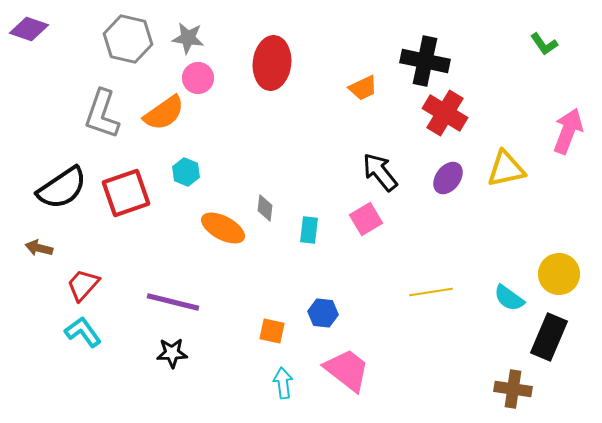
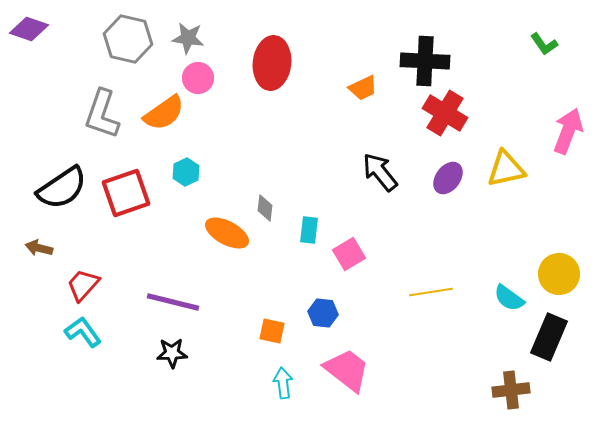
black cross: rotated 9 degrees counterclockwise
cyan hexagon: rotated 12 degrees clockwise
pink square: moved 17 px left, 35 px down
orange ellipse: moved 4 px right, 5 px down
brown cross: moved 2 px left, 1 px down; rotated 15 degrees counterclockwise
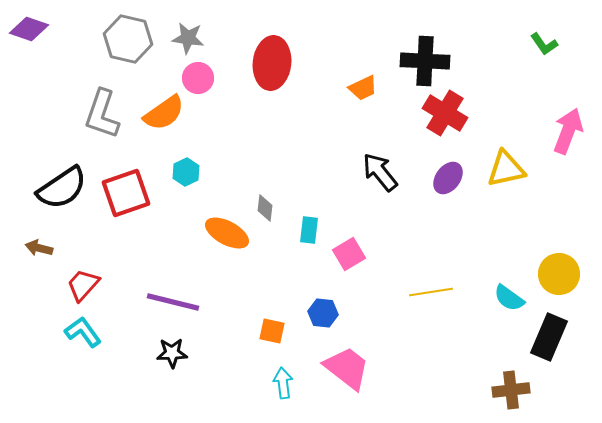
pink trapezoid: moved 2 px up
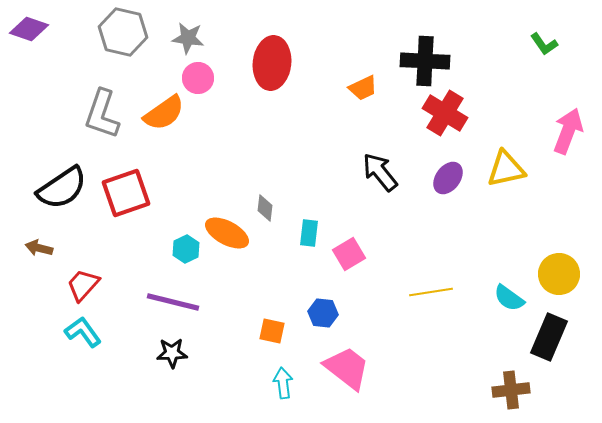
gray hexagon: moved 5 px left, 7 px up
cyan hexagon: moved 77 px down
cyan rectangle: moved 3 px down
